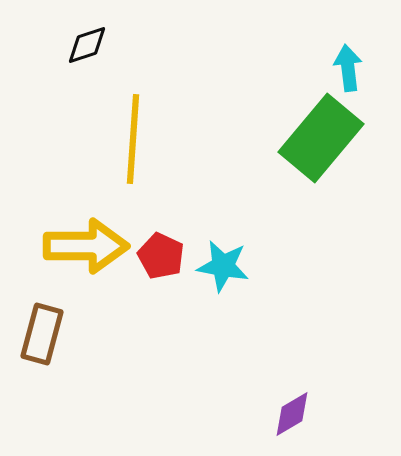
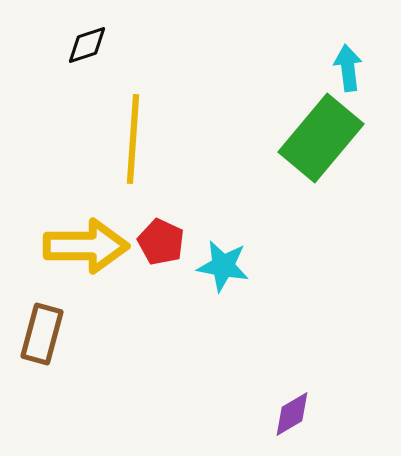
red pentagon: moved 14 px up
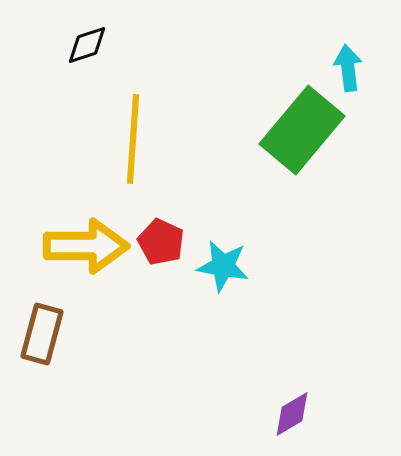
green rectangle: moved 19 px left, 8 px up
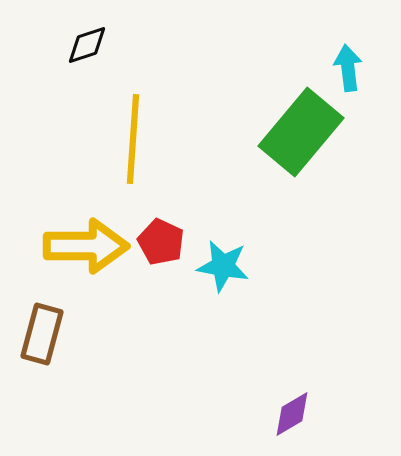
green rectangle: moved 1 px left, 2 px down
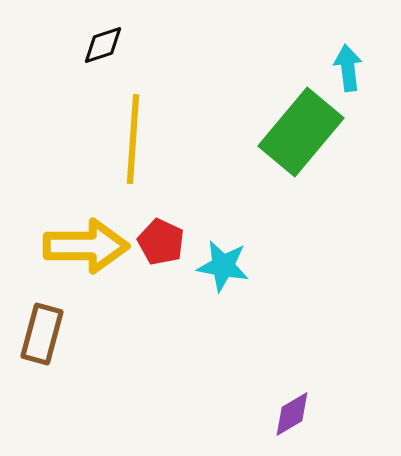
black diamond: moved 16 px right
